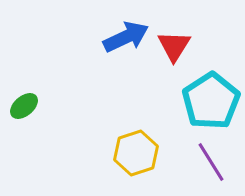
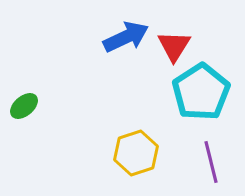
cyan pentagon: moved 10 px left, 9 px up
purple line: rotated 18 degrees clockwise
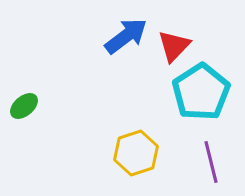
blue arrow: moved 1 px up; rotated 12 degrees counterclockwise
red triangle: rotated 12 degrees clockwise
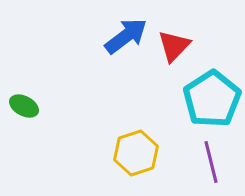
cyan pentagon: moved 11 px right, 7 px down
green ellipse: rotated 68 degrees clockwise
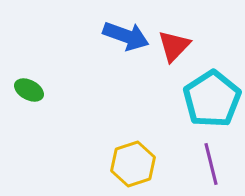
blue arrow: rotated 57 degrees clockwise
green ellipse: moved 5 px right, 16 px up
yellow hexagon: moved 3 px left, 11 px down
purple line: moved 2 px down
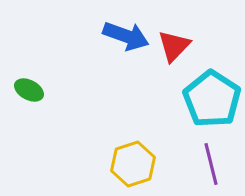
cyan pentagon: rotated 6 degrees counterclockwise
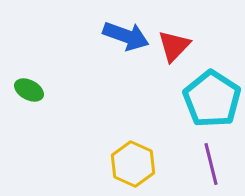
yellow hexagon: rotated 18 degrees counterclockwise
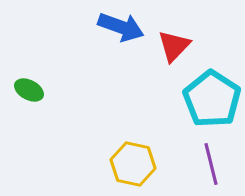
blue arrow: moved 5 px left, 9 px up
yellow hexagon: rotated 12 degrees counterclockwise
